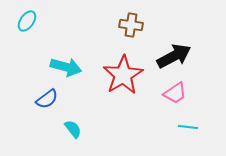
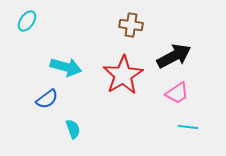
pink trapezoid: moved 2 px right
cyan semicircle: rotated 18 degrees clockwise
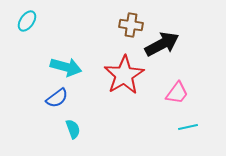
black arrow: moved 12 px left, 12 px up
red star: moved 1 px right
pink trapezoid: rotated 20 degrees counterclockwise
blue semicircle: moved 10 px right, 1 px up
cyan line: rotated 18 degrees counterclockwise
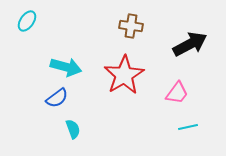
brown cross: moved 1 px down
black arrow: moved 28 px right
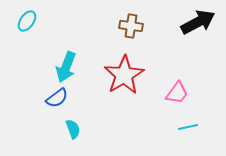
black arrow: moved 8 px right, 22 px up
cyan arrow: rotated 96 degrees clockwise
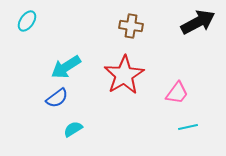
cyan arrow: rotated 36 degrees clockwise
cyan semicircle: rotated 102 degrees counterclockwise
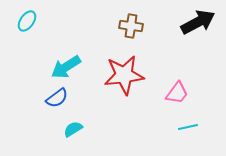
red star: rotated 24 degrees clockwise
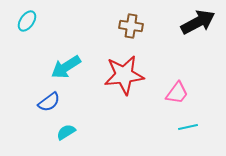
blue semicircle: moved 8 px left, 4 px down
cyan semicircle: moved 7 px left, 3 px down
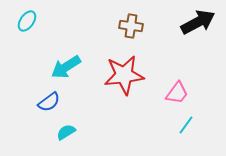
cyan line: moved 2 px left, 2 px up; rotated 42 degrees counterclockwise
